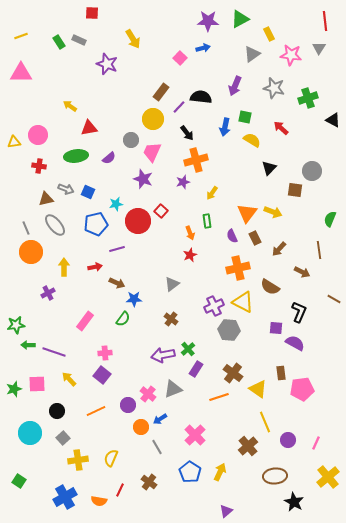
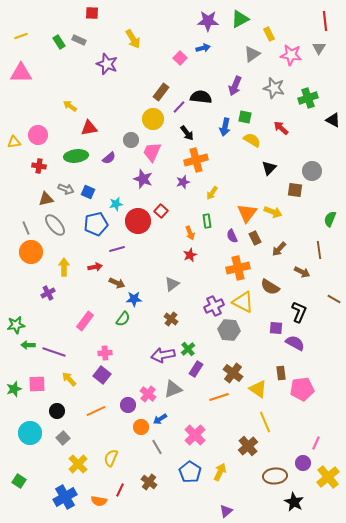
purple circle at (288, 440): moved 15 px right, 23 px down
yellow cross at (78, 460): moved 4 px down; rotated 36 degrees counterclockwise
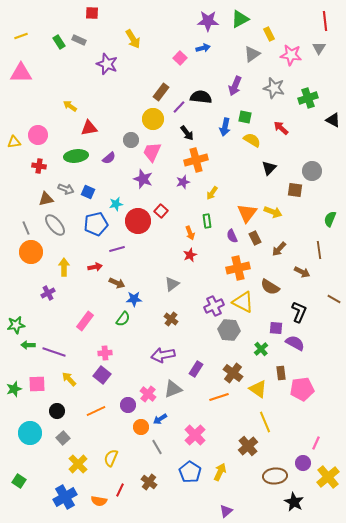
green cross at (188, 349): moved 73 px right
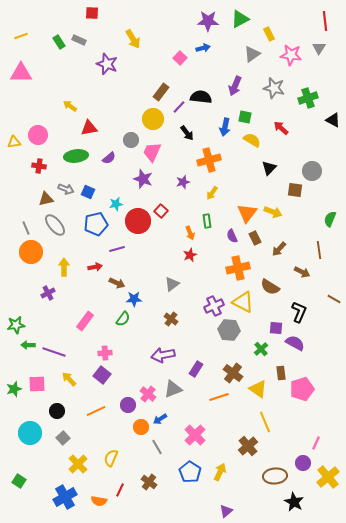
orange cross at (196, 160): moved 13 px right
pink pentagon at (302, 389): rotated 10 degrees counterclockwise
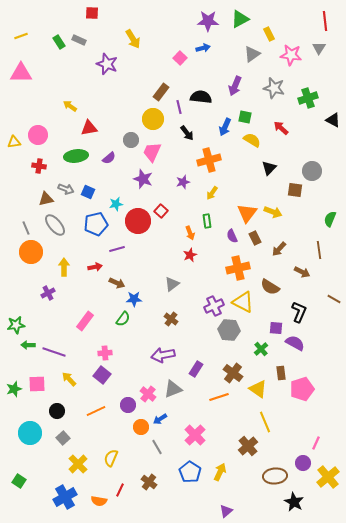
purple line at (179, 107): rotated 56 degrees counterclockwise
blue arrow at (225, 127): rotated 12 degrees clockwise
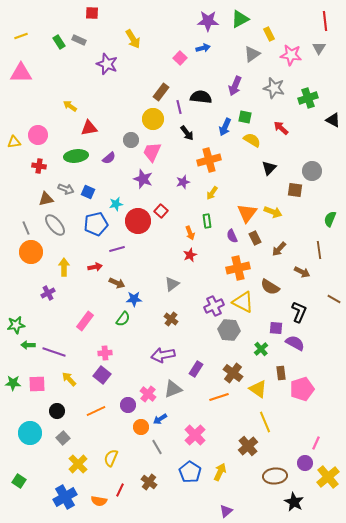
green star at (14, 389): moved 1 px left, 6 px up; rotated 21 degrees clockwise
purple circle at (303, 463): moved 2 px right
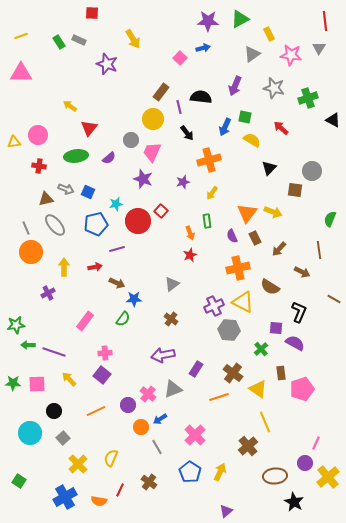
red triangle at (89, 128): rotated 42 degrees counterclockwise
black circle at (57, 411): moved 3 px left
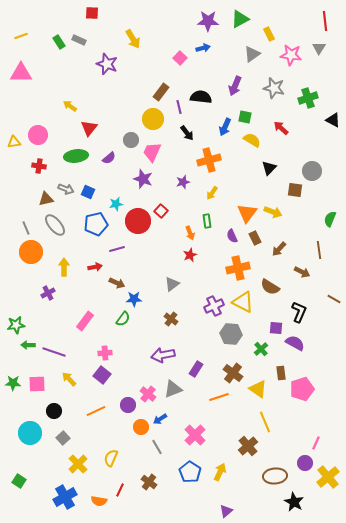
gray hexagon at (229, 330): moved 2 px right, 4 px down
